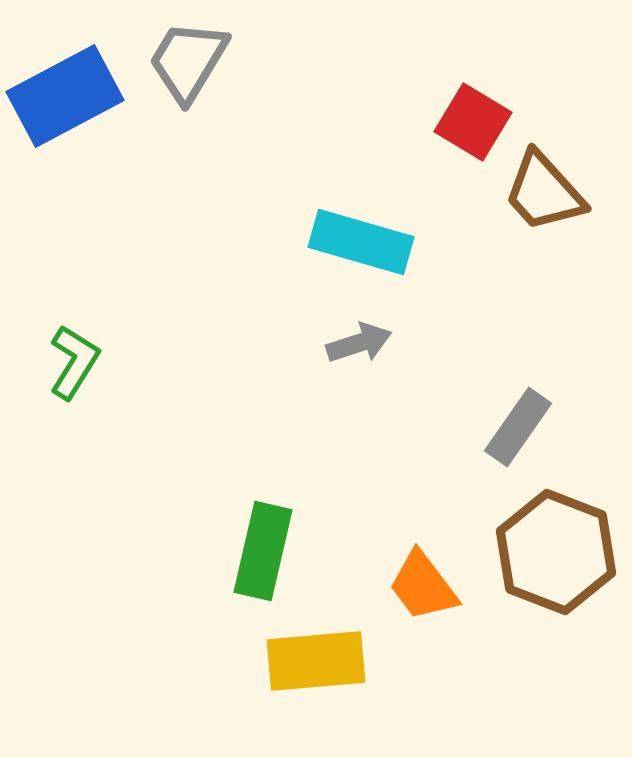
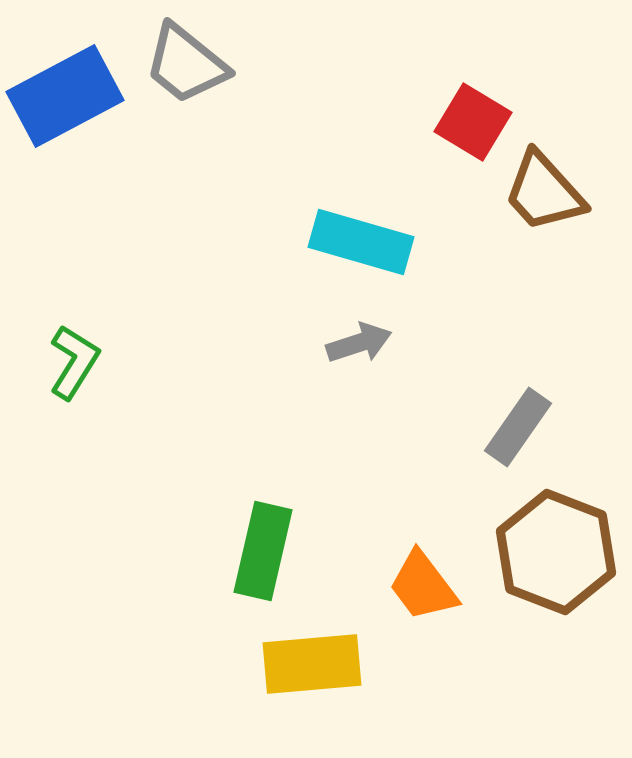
gray trapezoid: moved 2 px left, 3 px down; rotated 82 degrees counterclockwise
yellow rectangle: moved 4 px left, 3 px down
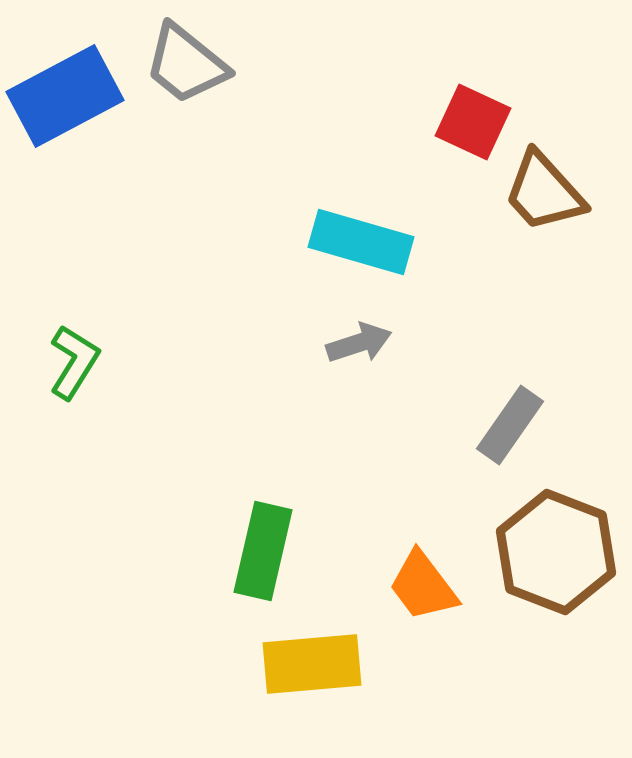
red square: rotated 6 degrees counterclockwise
gray rectangle: moved 8 px left, 2 px up
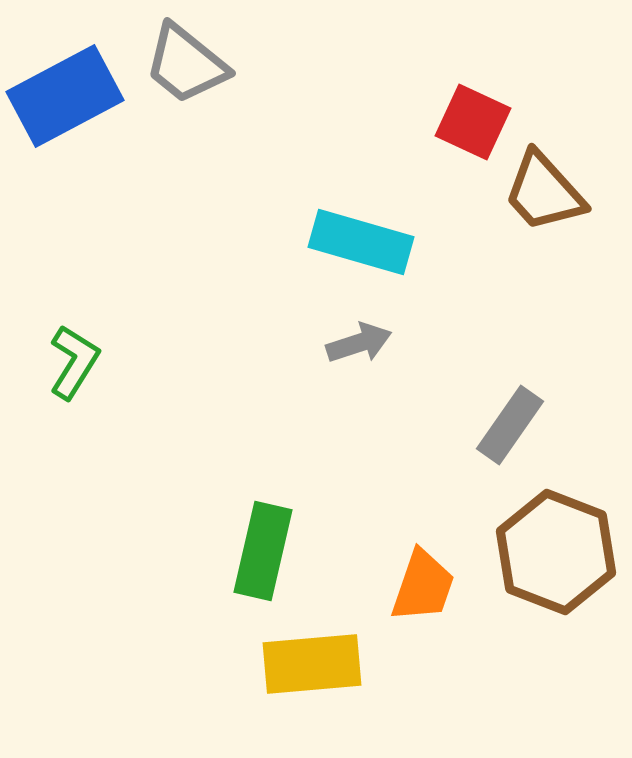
orange trapezoid: rotated 124 degrees counterclockwise
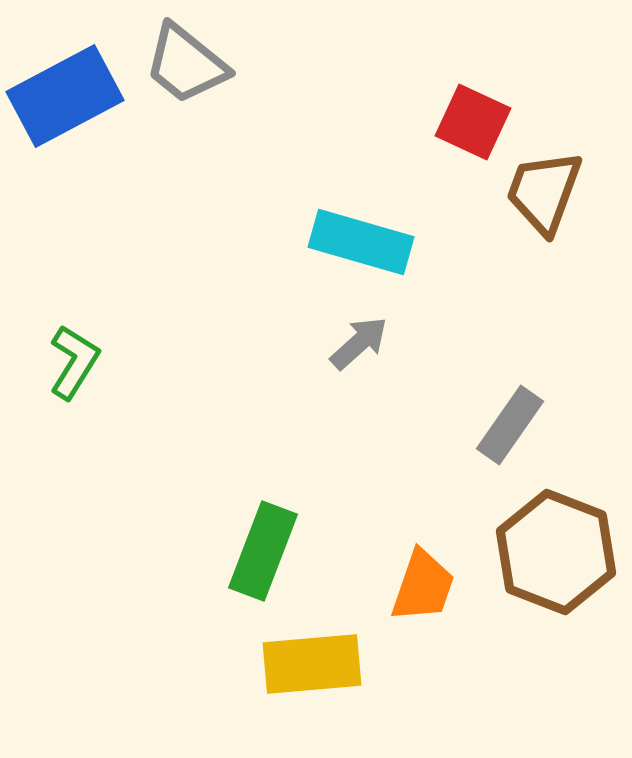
brown trapezoid: rotated 62 degrees clockwise
gray arrow: rotated 24 degrees counterclockwise
green rectangle: rotated 8 degrees clockwise
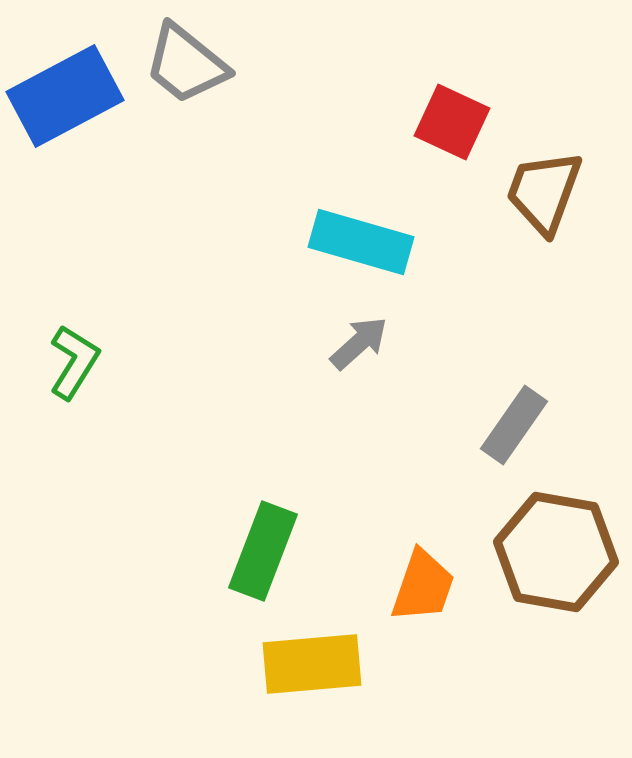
red square: moved 21 px left
gray rectangle: moved 4 px right
brown hexagon: rotated 11 degrees counterclockwise
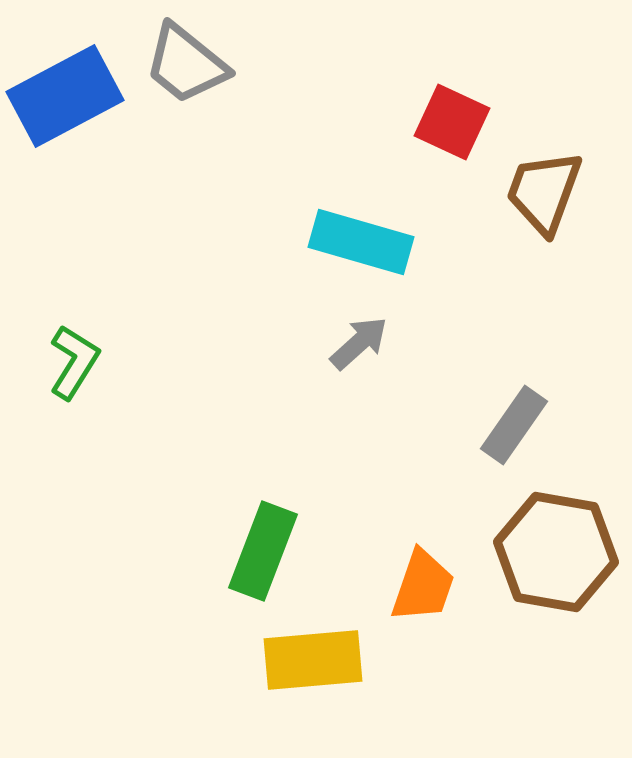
yellow rectangle: moved 1 px right, 4 px up
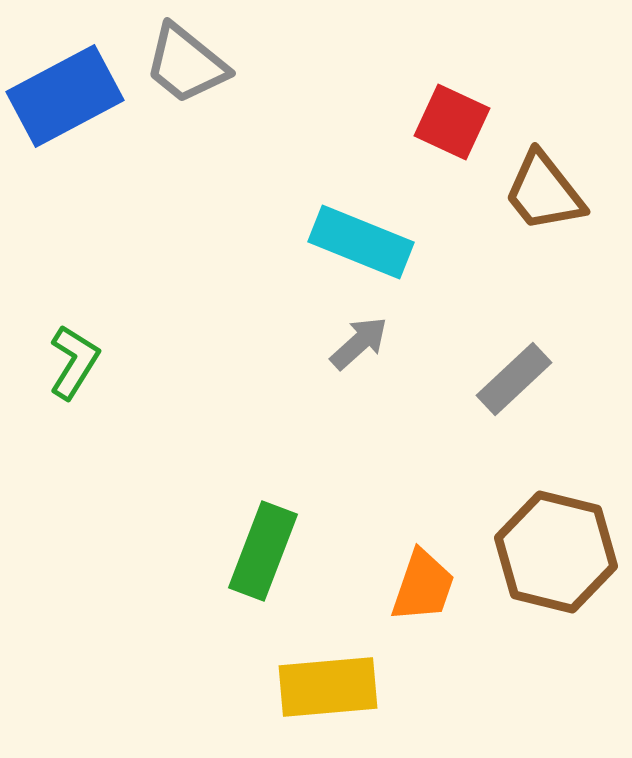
brown trapezoid: rotated 58 degrees counterclockwise
cyan rectangle: rotated 6 degrees clockwise
gray rectangle: moved 46 px up; rotated 12 degrees clockwise
brown hexagon: rotated 4 degrees clockwise
yellow rectangle: moved 15 px right, 27 px down
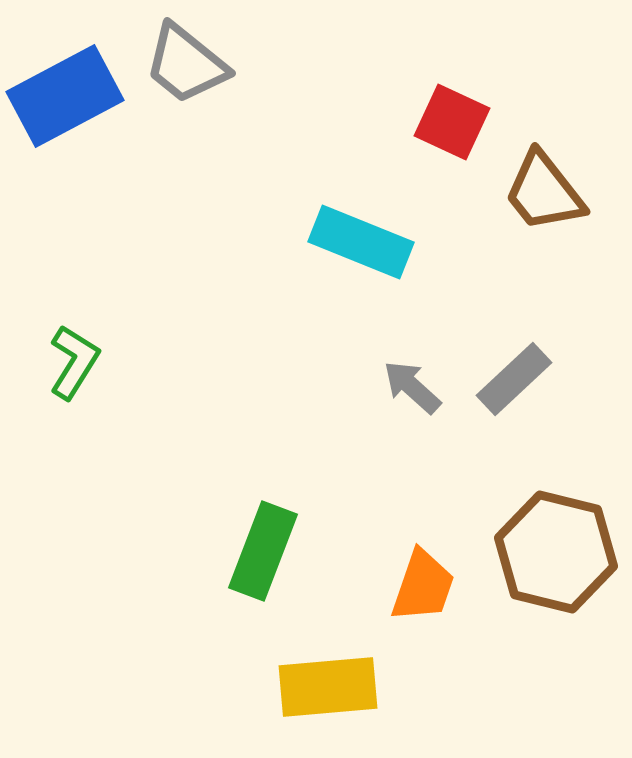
gray arrow: moved 53 px right, 44 px down; rotated 96 degrees counterclockwise
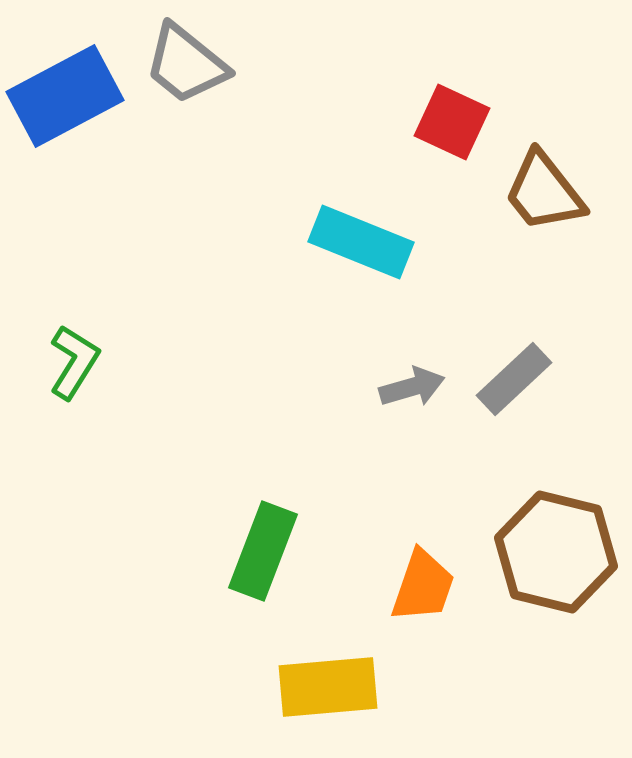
gray arrow: rotated 122 degrees clockwise
